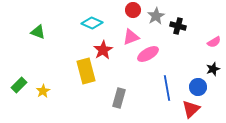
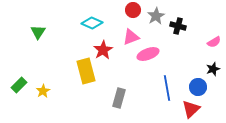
green triangle: rotated 42 degrees clockwise
pink ellipse: rotated 10 degrees clockwise
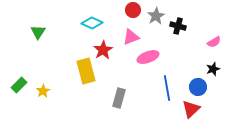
pink ellipse: moved 3 px down
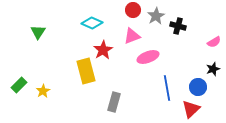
pink triangle: moved 1 px right, 1 px up
gray rectangle: moved 5 px left, 4 px down
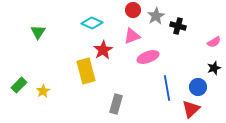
black star: moved 1 px right, 1 px up
gray rectangle: moved 2 px right, 2 px down
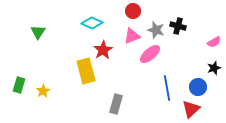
red circle: moved 1 px down
gray star: moved 14 px down; rotated 24 degrees counterclockwise
pink ellipse: moved 2 px right, 3 px up; rotated 20 degrees counterclockwise
green rectangle: rotated 28 degrees counterclockwise
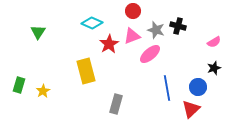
red star: moved 6 px right, 6 px up
